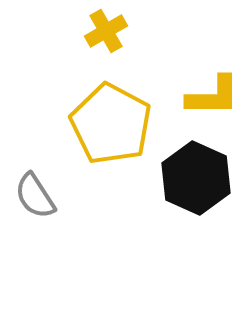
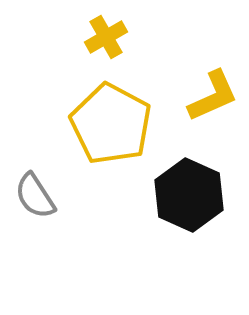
yellow cross: moved 6 px down
yellow L-shape: rotated 24 degrees counterclockwise
black hexagon: moved 7 px left, 17 px down
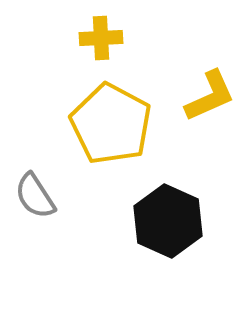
yellow cross: moved 5 px left, 1 px down; rotated 27 degrees clockwise
yellow L-shape: moved 3 px left
black hexagon: moved 21 px left, 26 px down
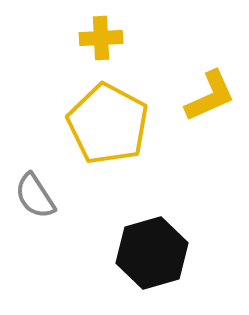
yellow pentagon: moved 3 px left
black hexagon: moved 16 px left, 32 px down; rotated 20 degrees clockwise
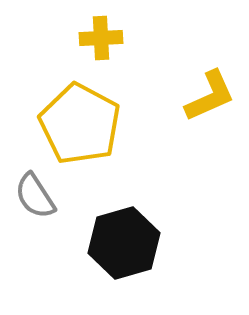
yellow pentagon: moved 28 px left
black hexagon: moved 28 px left, 10 px up
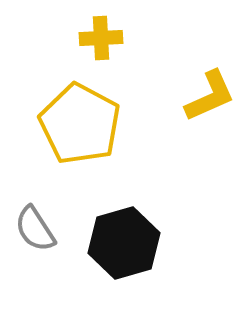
gray semicircle: moved 33 px down
